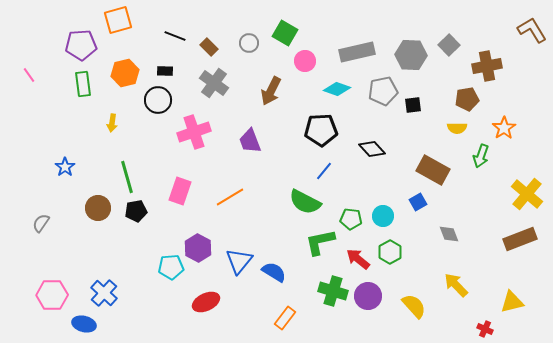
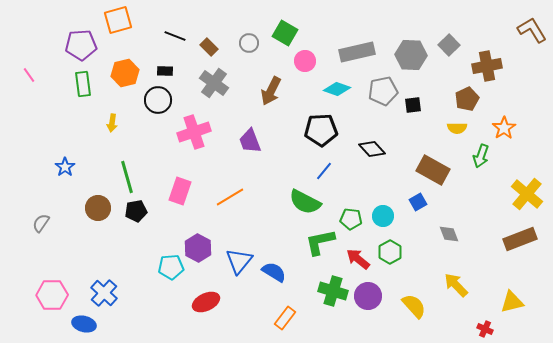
brown pentagon at (467, 99): rotated 15 degrees counterclockwise
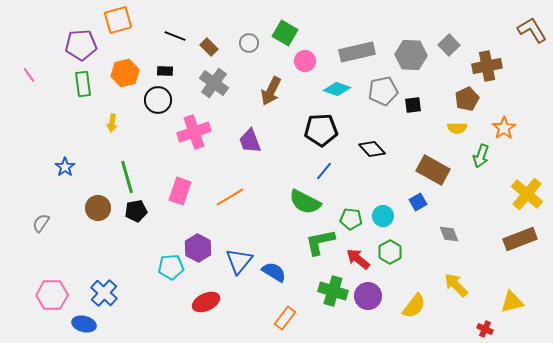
yellow semicircle at (414, 306): rotated 80 degrees clockwise
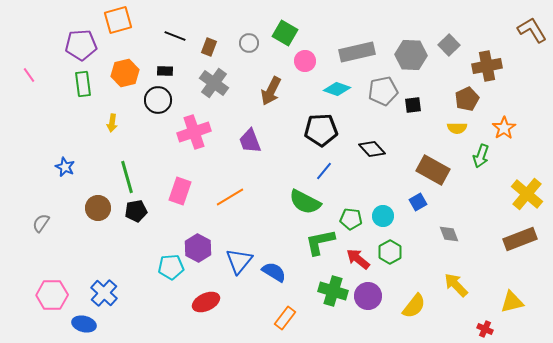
brown rectangle at (209, 47): rotated 66 degrees clockwise
blue star at (65, 167): rotated 12 degrees counterclockwise
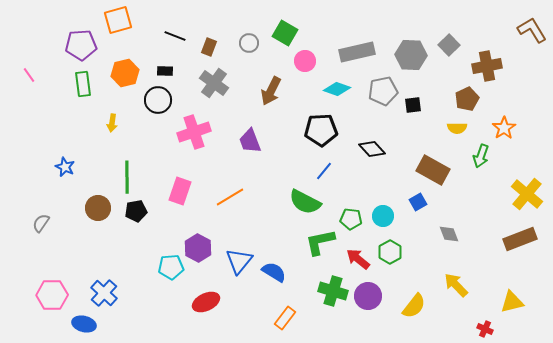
green line at (127, 177): rotated 16 degrees clockwise
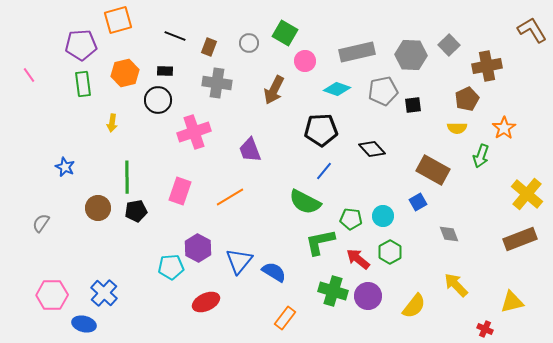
gray cross at (214, 83): moved 3 px right; rotated 28 degrees counterclockwise
brown arrow at (271, 91): moved 3 px right, 1 px up
purple trapezoid at (250, 141): moved 9 px down
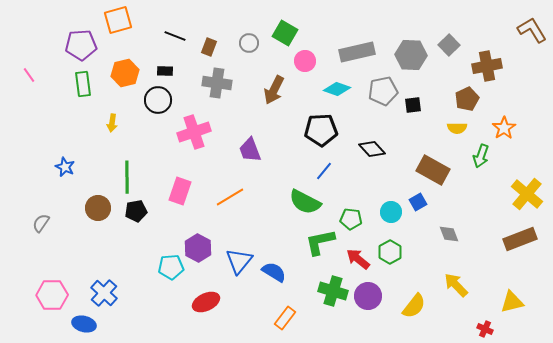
cyan circle at (383, 216): moved 8 px right, 4 px up
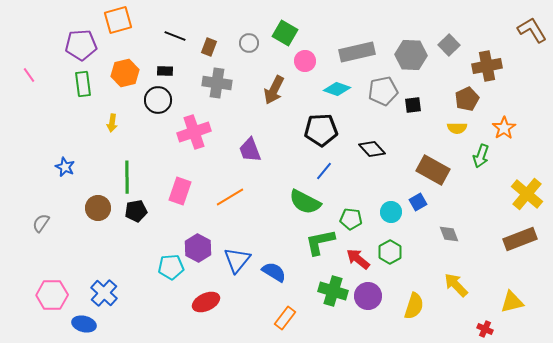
blue triangle at (239, 261): moved 2 px left, 1 px up
yellow semicircle at (414, 306): rotated 20 degrees counterclockwise
